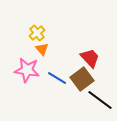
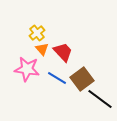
red trapezoid: moved 27 px left, 6 px up
pink star: moved 1 px up
black line: moved 1 px up
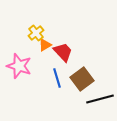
yellow cross: moved 1 px left
orange triangle: moved 3 px right, 4 px up; rotated 40 degrees clockwise
pink star: moved 8 px left, 3 px up; rotated 10 degrees clockwise
blue line: rotated 42 degrees clockwise
black line: rotated 52 degrees counterclockwise
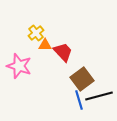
orange triangle: rotated 32 degrees clockwise
blue line: moved 22 px right, 22 px down
black line: moved 1 px left, 3 px up
